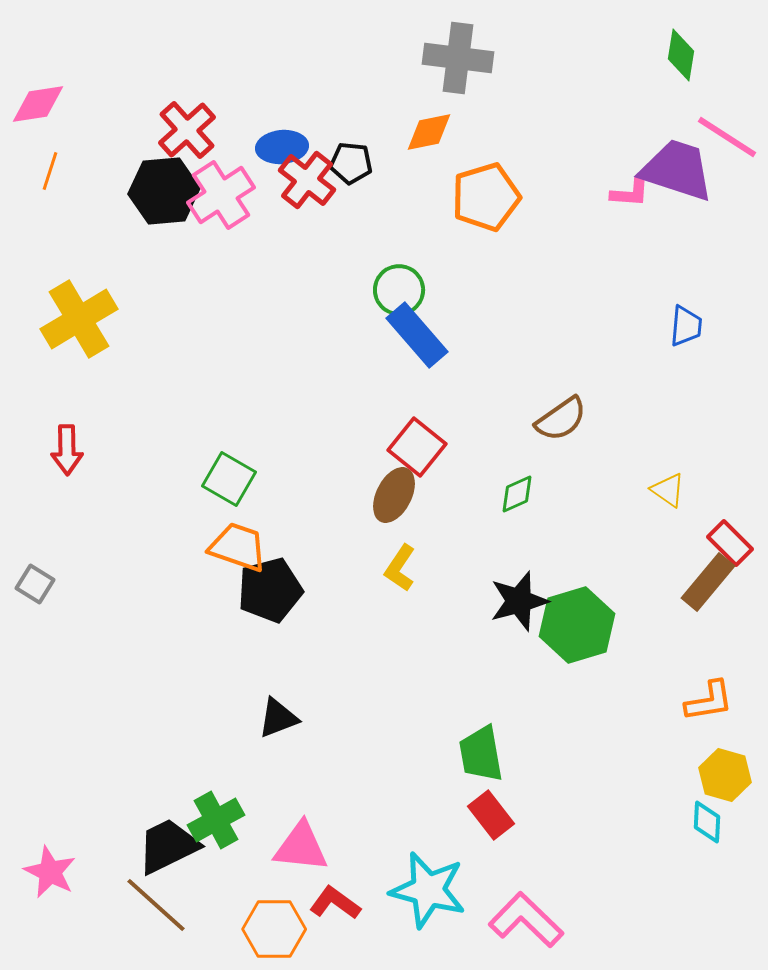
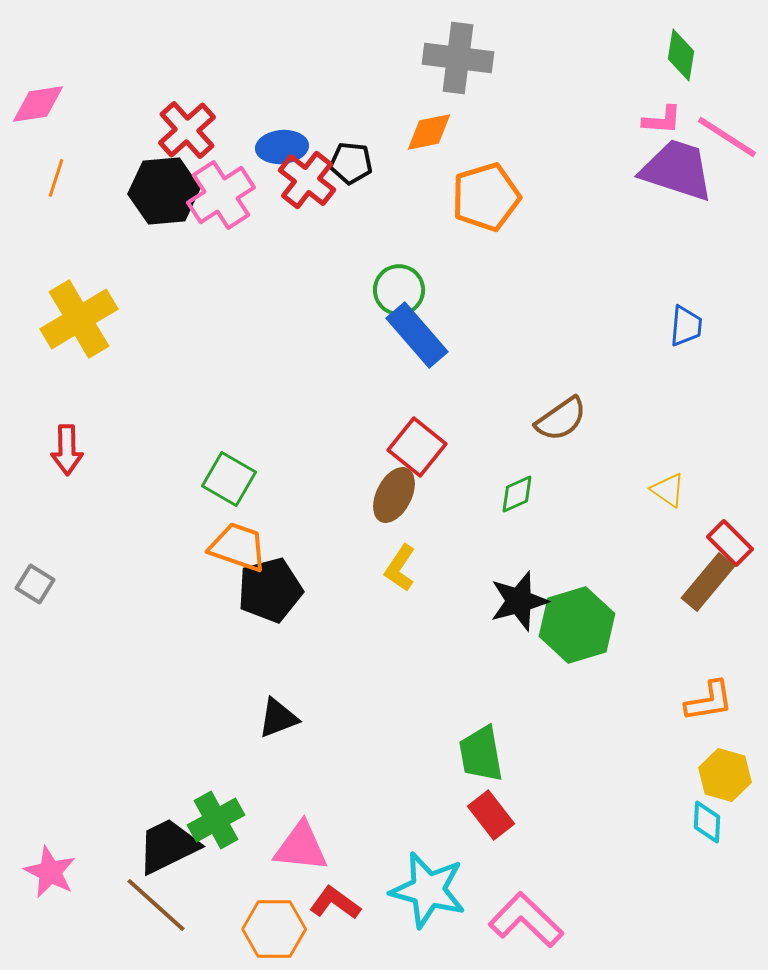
orange line at (50, 171): moved 6 px right, 7 px down
pink L-shape at (630, 193): moved 32 px right, 73 px up
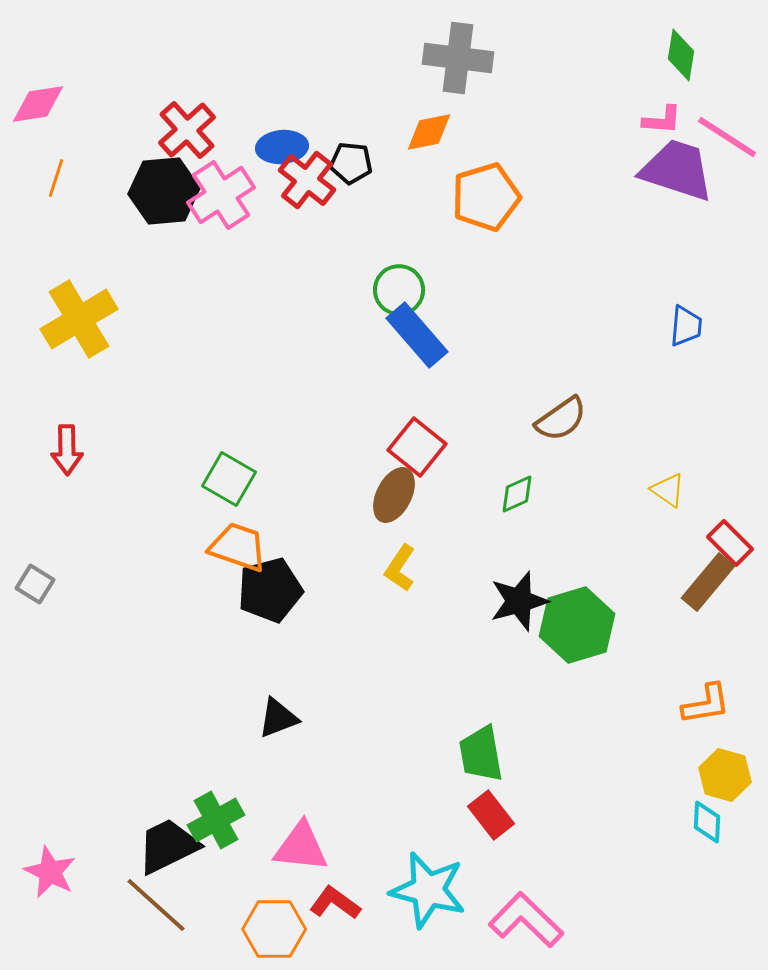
orange L-shape at (709, 701): moved 3 px left, 3 px down
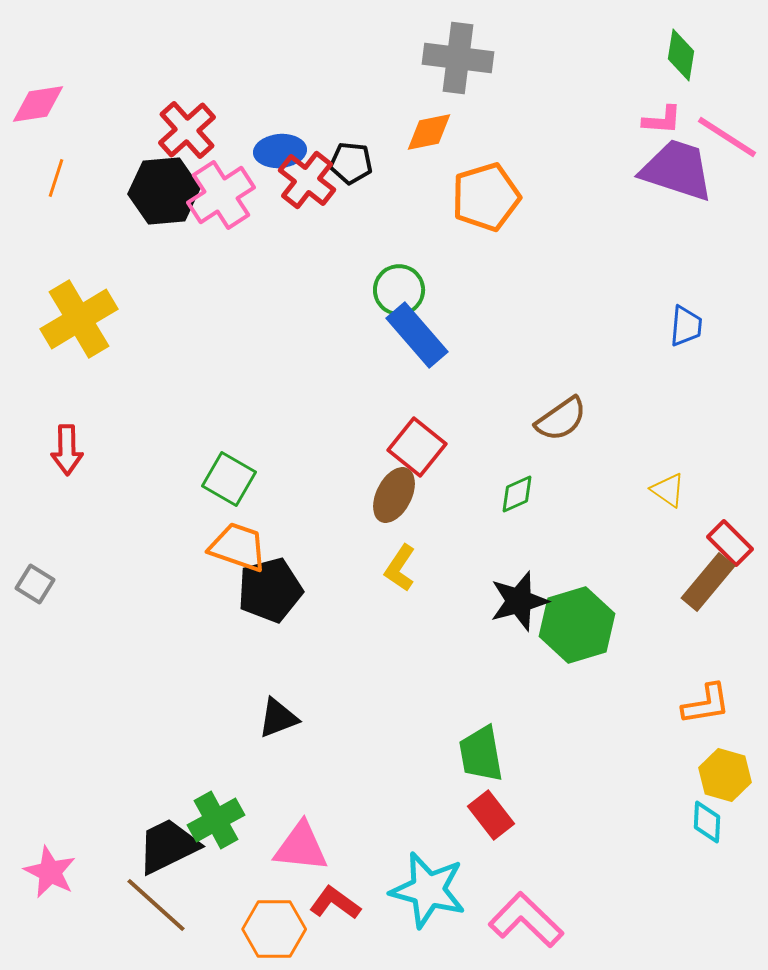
blue ellipse at (282, 147): moved 2 px left, 4 px down
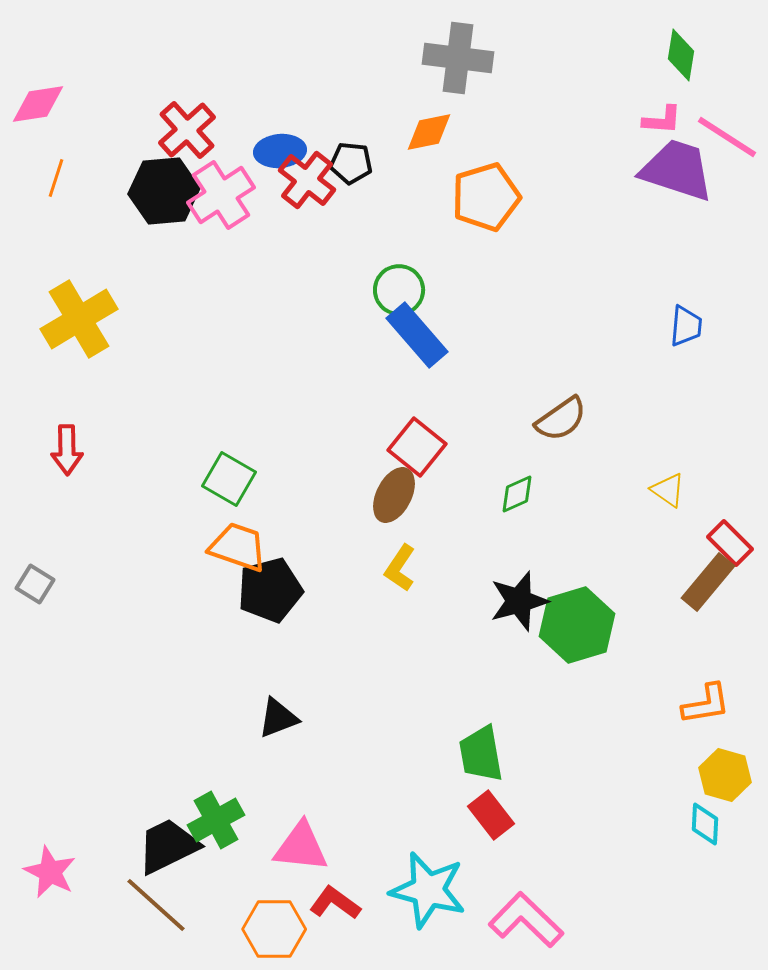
cyan diamond at (707, 822): moved 2 px left, 2 px down
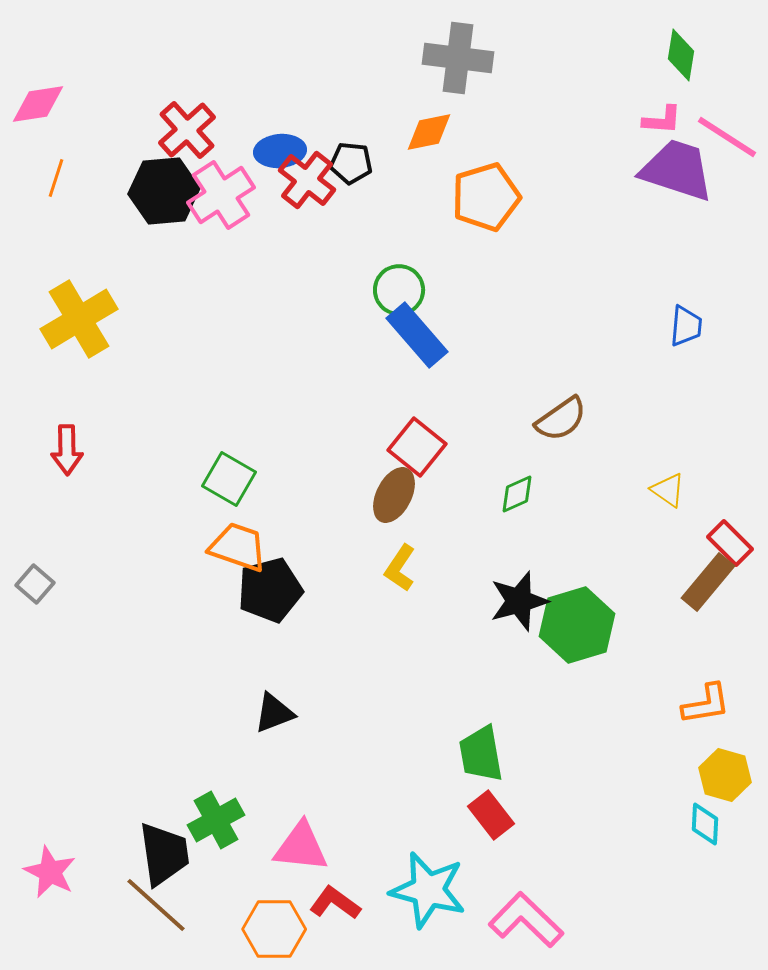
gray square at (35, 584): rotated 9 degrees clockwise
black triangle at (278, 718): moved 4 px left, 5 px up
black trapezoid at (168, 846): moved 4 px left, 8 px down; rotated 108 degrees clockwise
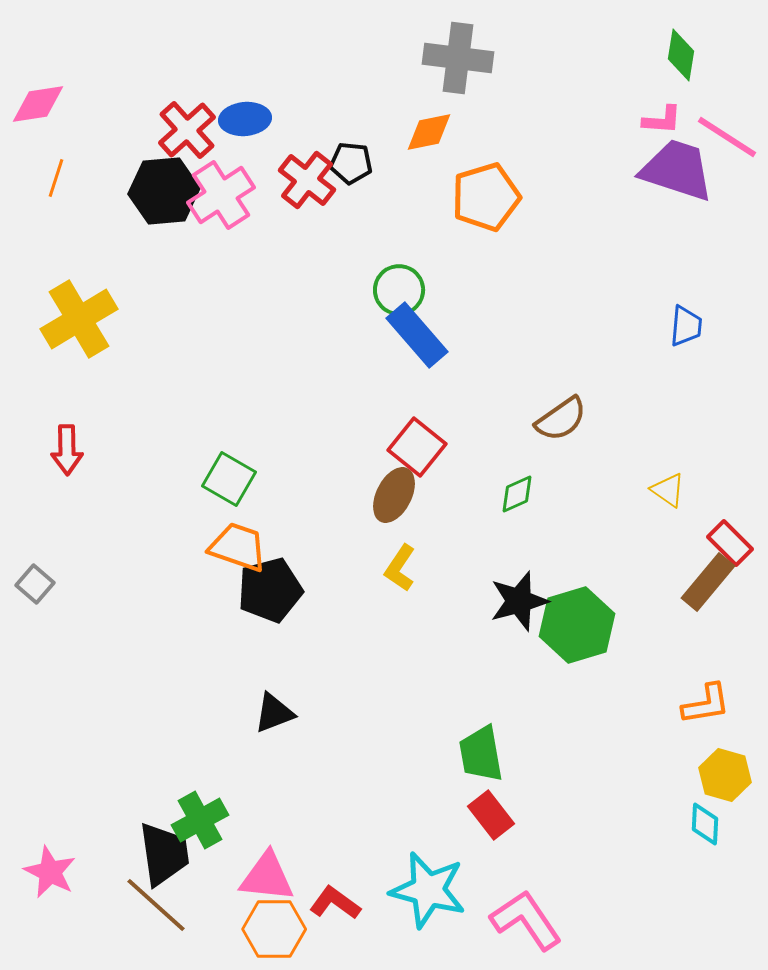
blue ellipse at (280, 151): moved 35 px left, 32 px up
green cross at (216, 820): moved 16 px left
pink triangle at (301, 847): moved 34 px left, 30 px down
pink L-shape at (526, 920): rotated 12 degrees clockwise
